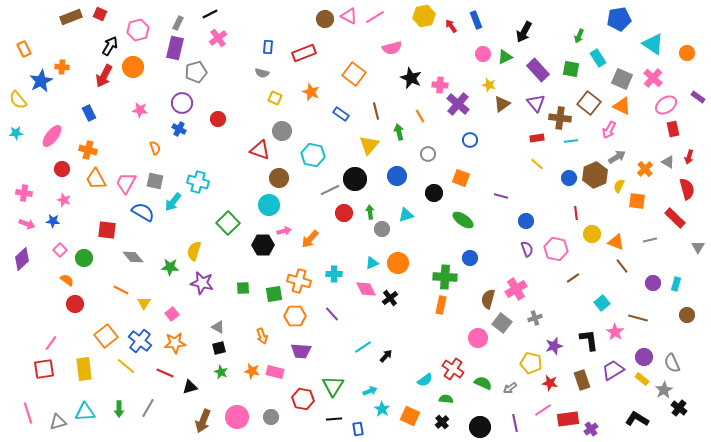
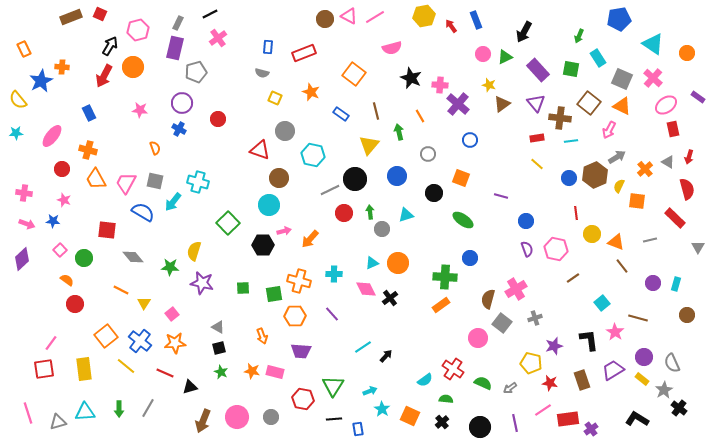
gray circle at (282, 131): moved 3 px right
orange rectangle at (441, 305): rotated 42 degrees clockwise
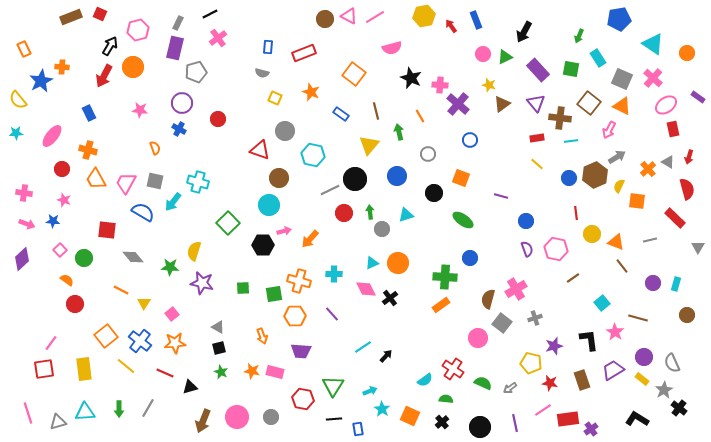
orange cross at (645, 169): moved 3 px right
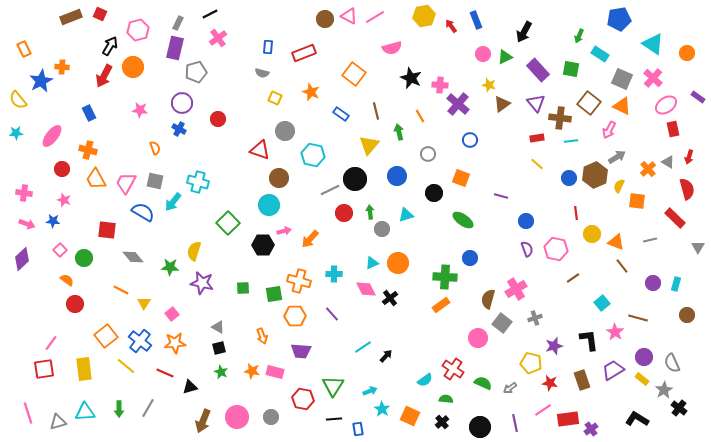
cyan rectangle at (598, 58): moved 2 px right, 4 px up; rotated 24 degrees counterclockwise
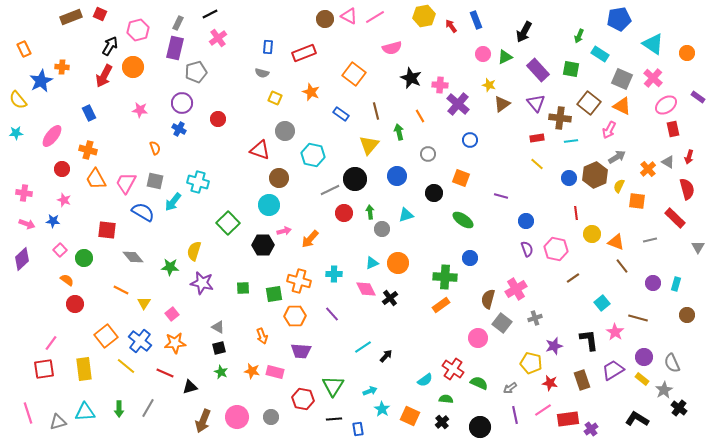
green semicircle at (483, 383): moved 4 px left
purple line at (515, 423): moved 8 px up
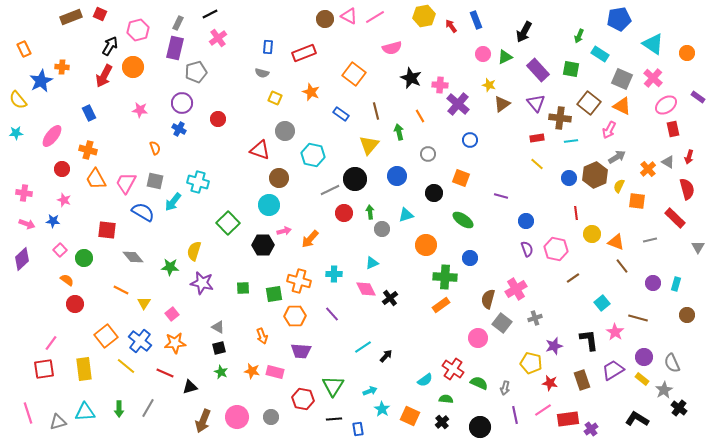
orange circle at (398, 263): moved 28 px right, 18 px up
gray arrow at (510, 388): moved 5 px left; rotated 40 degrees counterclockwise
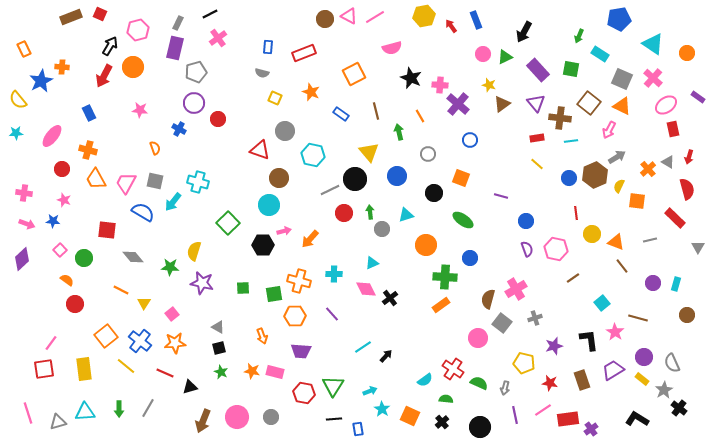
orange square at (354, 74): rotated 25 degrees clockwise
purple circle at (182, 103): moved 12 px right
yellow triangle at (369, 145): moved 7 px down; rotated 20 degrees counterclockwise
yellow pentagon at (531, 363): moved 7 px left
red hexagon at (303, 399): moved 1 px right, 6 px up
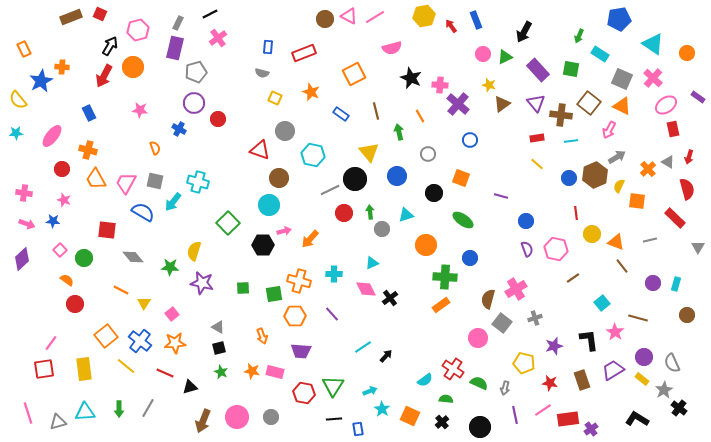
brown cross at (560, 118): moved 1 px right, 3 px up
